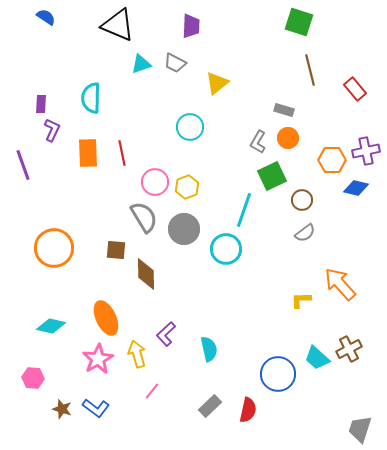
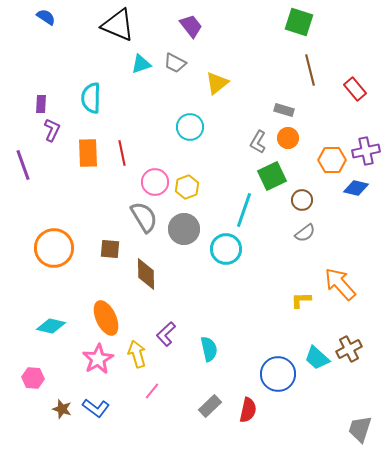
purple trapezoid at (191, 26): rotated 40 degrees counterclockwise
brown square at (116, 250): moved 6 px left, 1 px up
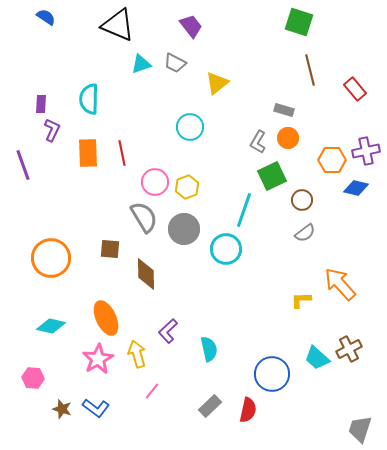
cyan semicircle at (91, 98): moved 2 px left, 1 px down
orange circle at (54, 248): moved 3 px left, 10 px down
purple L-shape at (166, 334): moved 2 px right, 3 px up
blue circle at (278, 374): moved 6 px left
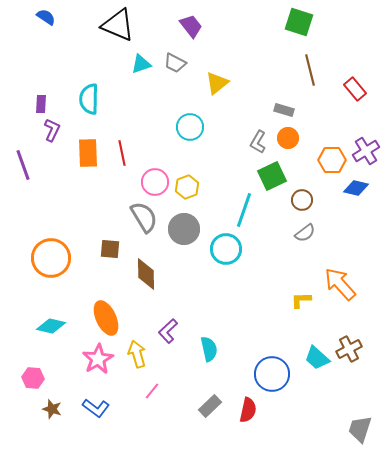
purple cross at (366, 151): rotated 20 degrees counterclockwise
brown star at (62, 409): moved 10 px left
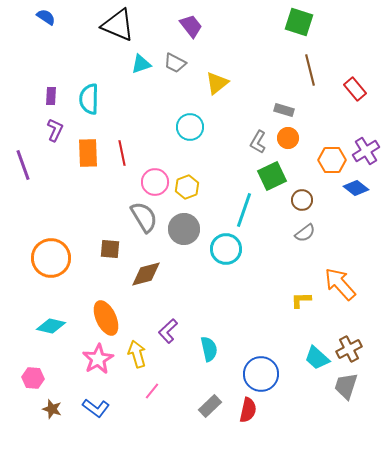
purple rectangle at (41, 104): moved 10 px right, 8 px up
purple L-shape at (52, 130): moved 3 px right
blue diamond at (356, 188): rotated 25 degrees clockwise
brown diamond at (146, 274): rotated 76 degrees clockwise
blue circle at (272, 374): moved 11 px left
gray trapezoid at (360, 429): moved 14 px left, 43 px up
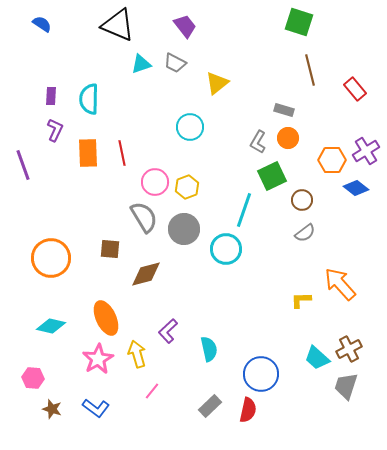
blue semicircle at (46, 17): moved 4 px left, 7 px down
purple trapezoid at (191, 26): moved 6 px left
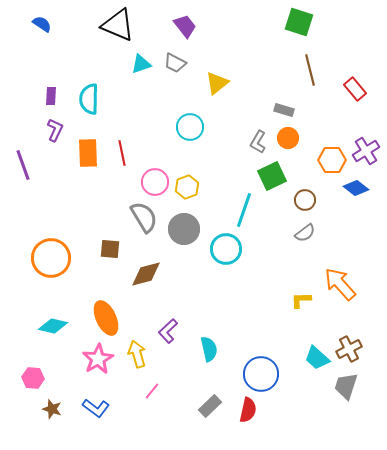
brown circle at (302, 200): moved 3 px right
cyan diamond at (51, 326): moved 2 px right
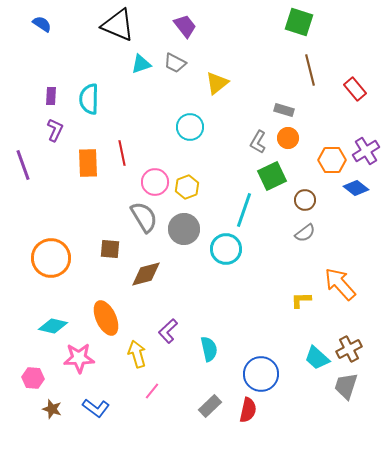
orange rectangle at (88, 153): moved 10 px down
pink star at (98, 359): moved 19 px left, 1 px up; rotated 28 degrees clockwise
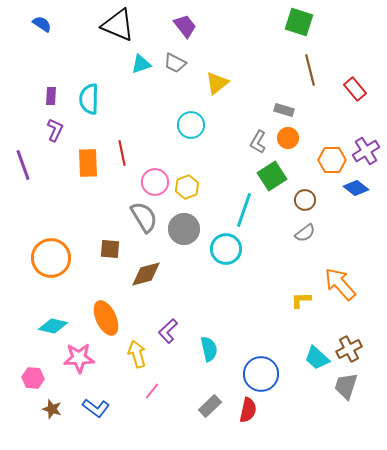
cyan circle at (190, 127): moved 1 px right, 2 px up
green square at (272, 176): rotated 8 degrees counterclockwise
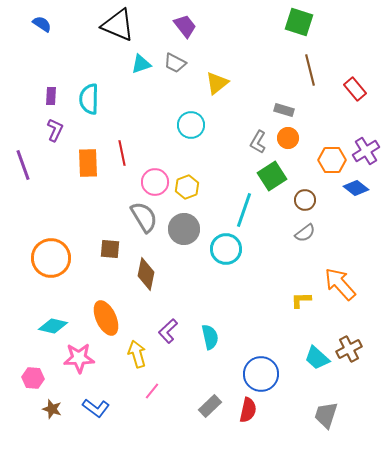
brown diamond at (146, 274): rotated 64 degrees counterclockwise
cyan semicircle at (209, 349): moved 1 px right, 12 px up
gray trapezoid at (346, 386): moved 20 px left, 29 px down
